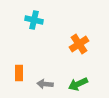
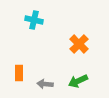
orange cross: rotated 12 degrees counterclockwise
green arrow: moved 3 px up
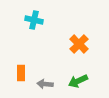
orange rectangle: moved 2 px right
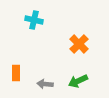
orange rectangle: moved 5 px left
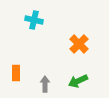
gray arrow: rotated 84 degrees clockwise
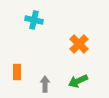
orange rectangle: moved 1 px right, 1 px up
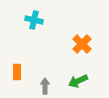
orange cross: moved 3 px right
gray arrow: moved 2 px down
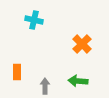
green arrow: rotated 30 degrees clockwise
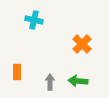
gray arrow: moved 5 px right, 4 px up
